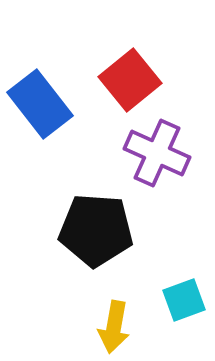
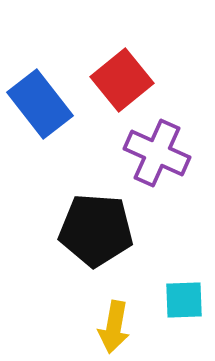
red square: moved 8 px left
cyan square: rotated 18 degrees clockwise
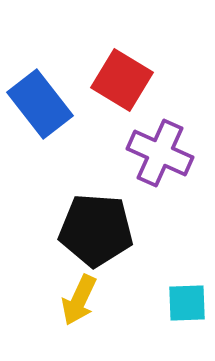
red square: rotated 20 degrees counterclockwise
purple cross: moved 3 px right
cyan square: moved 3 px right, 3 px down
yellow arrow: moved 35 px left, 27 px up; rotated 15 degrees clockwise
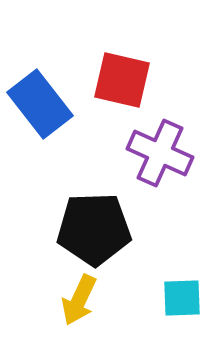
red square: rotated 18 degrees counterclockwise
black pentagon: moved 2 px left, 1 px up; rotated 6 degrees counterclockwise
cyan square: moved 5 px left, 5 px up
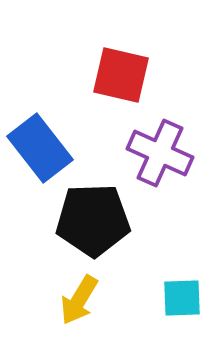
red square: moved 1 px left, 5 px up
blue rectangle: moved 44 px down
black pentagon: moved 1 px left, 9 px up
yellow arrow: rotated 6 degrees clockwise
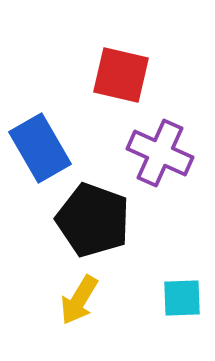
blue rectangle: rotated 8 degrees clockwise
black pentagon: rotated 22 degrees clockwise
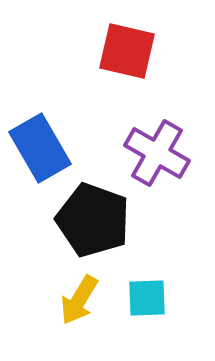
red square: moved 6 px right, 24 px up
purple cross: moved 3 px left; rotated 6 degrees clockwise
cyan square: moved 35 px left
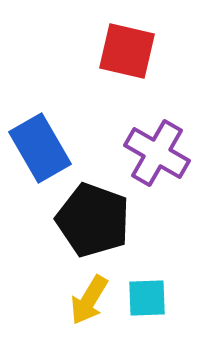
yellow arrow: moved 10 px right
